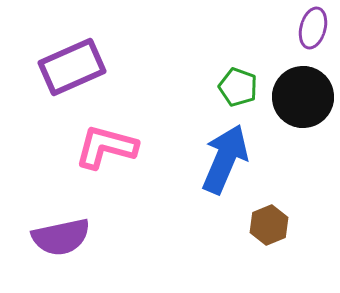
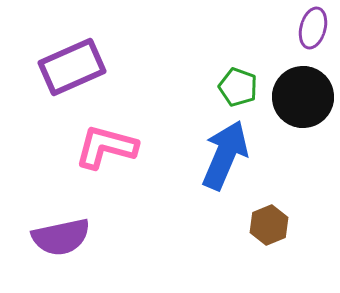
blue arrow: moved 4 px up
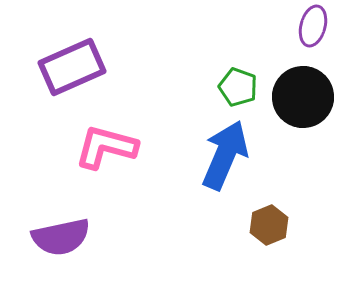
purple ellipse: moved 2 px up
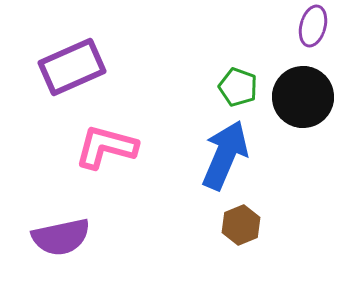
brown hexagon: moved 28 px left
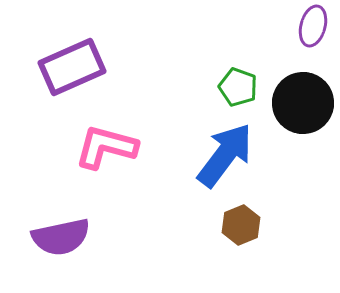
black circle: moved 6 px down
blue arrow: rotated 14 degrees clockwise
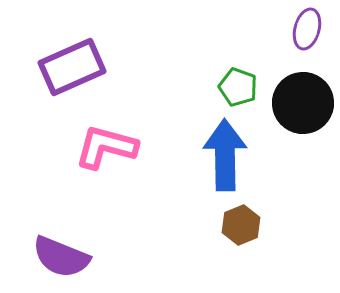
purple ellipse: moved 6 px left, 3 px down
blue arrow: rotated 38 degrees counterclockwise
purple semicircle: moved 20 px down; rotated 34 degrees clockwise
